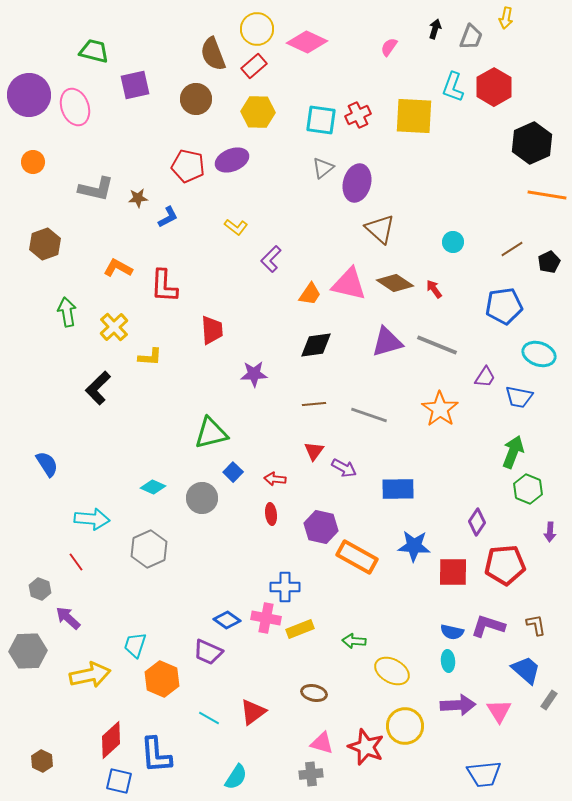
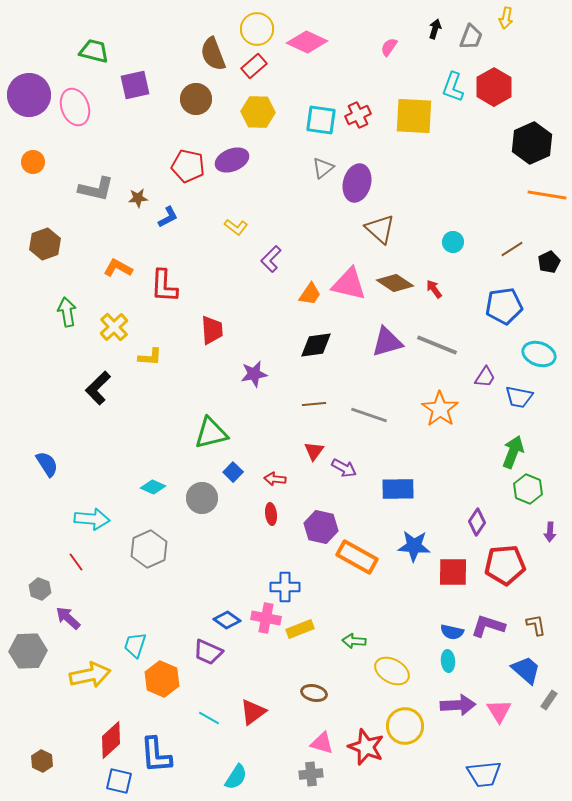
purple star at (254, 374): rotated 8 degrees counterclockwise
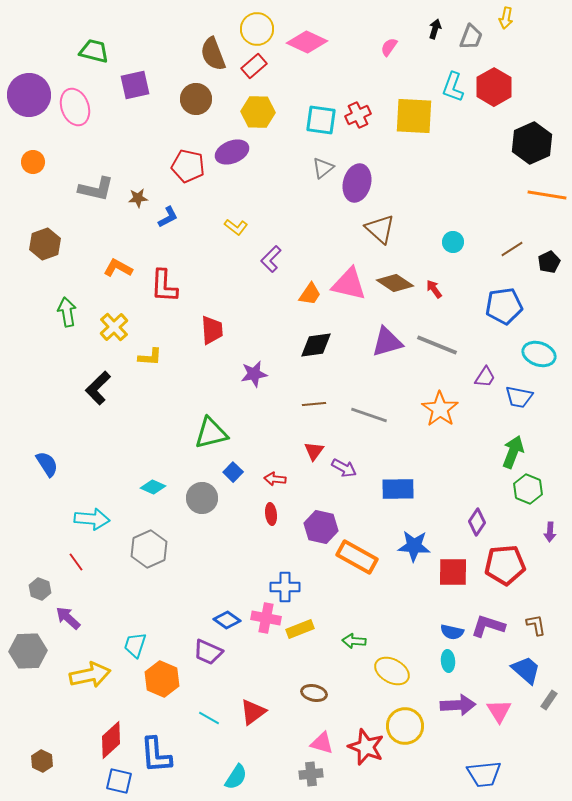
purple ellipse at (232, 160): moved 8 px up
